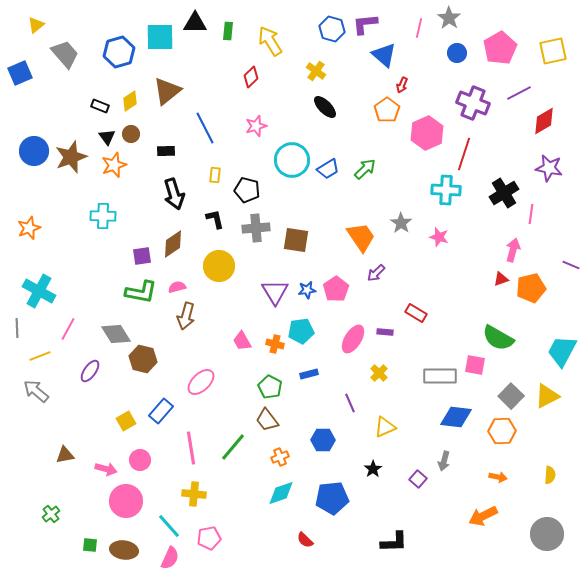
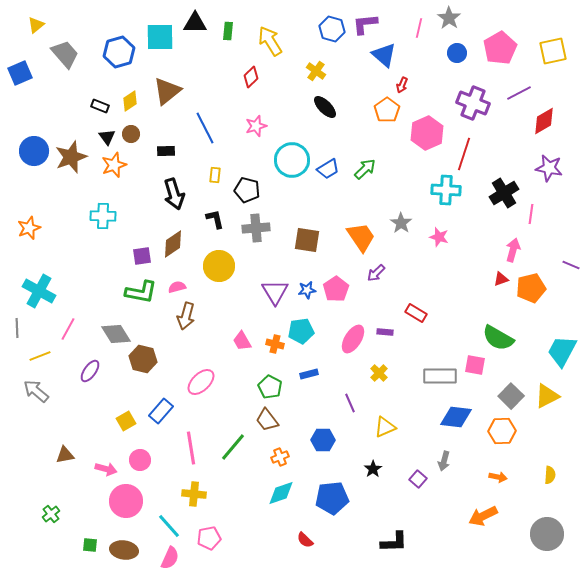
brown square at (296, 240): moved 11 px right
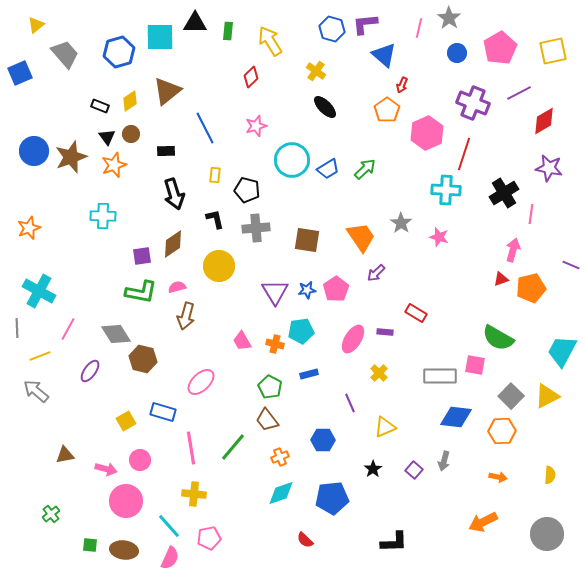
blue rectangle at (161, 411): moved 2 px right, 1 px down; rotated 65 degrees clockwise
purple square at (418, 479): moved 4 px left, 9 px up
orange arrow at (483, 516): moved 6 px down
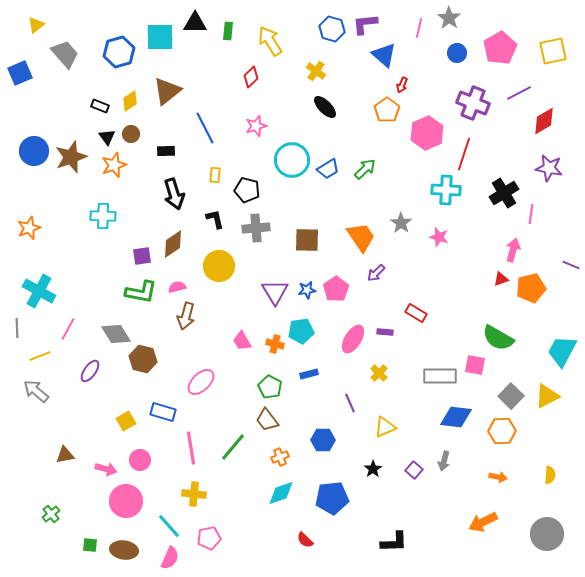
brown square at (307, 240): rotated 8 degrees counterclockwise
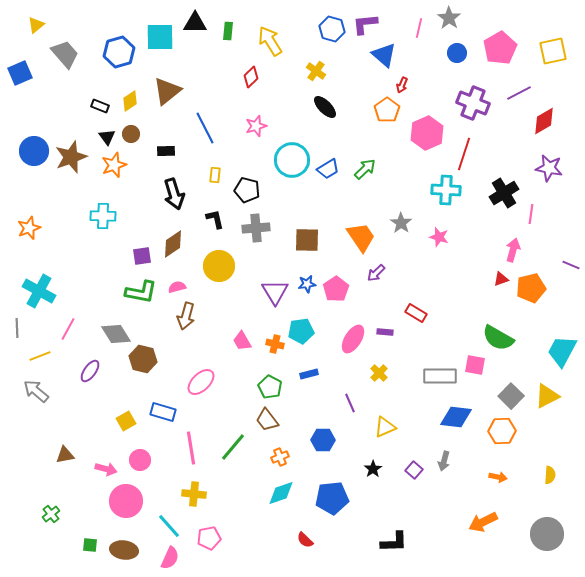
blue star at (307, 290): moved 6 px up
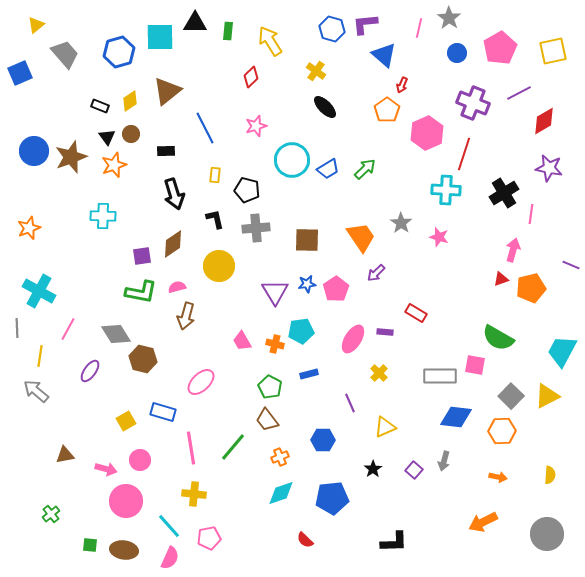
yellow line at (40, 356): rotated 60 degrees counterclockwise
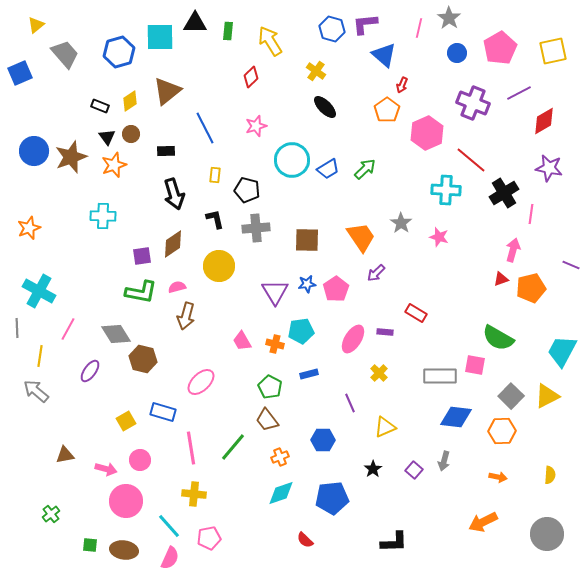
red line at (464, 154): moved 7 px right, 6 px down; rotated 68 degrees counterclockwise
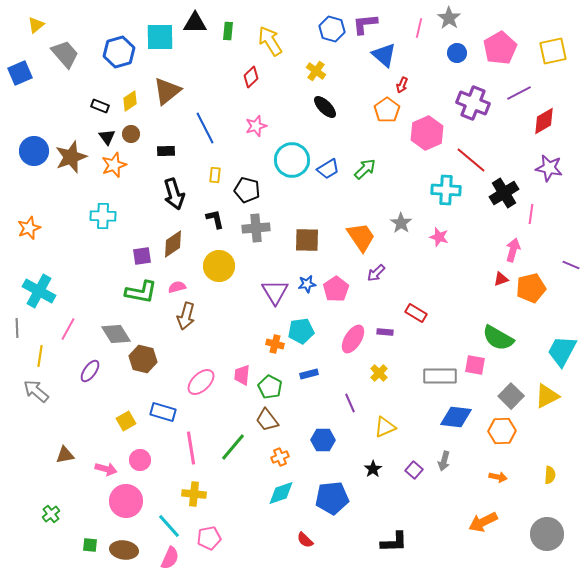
pink trapezoid at (242, 341): moved 34 px down; rotated 35 degrees clockwise
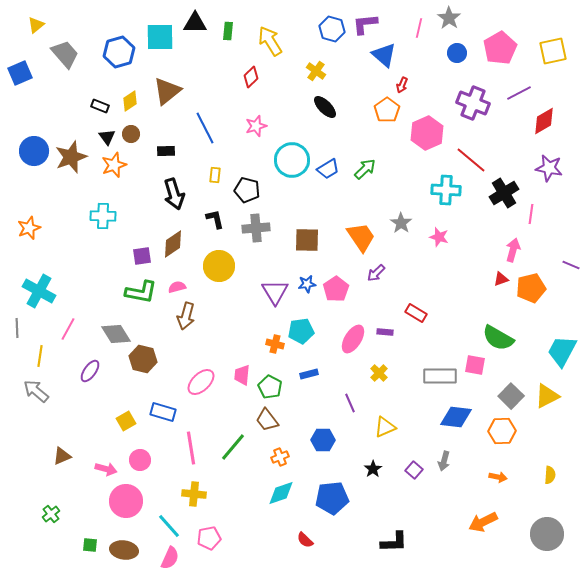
brown triangle at (65, 455): moved 3 px left, 1 px down; rotated 12 degrees counterclockwise
